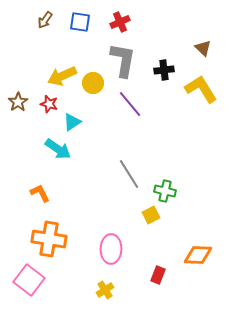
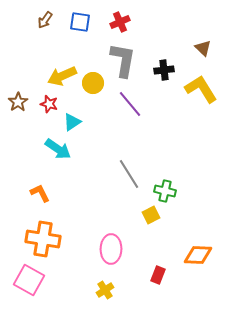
orange cross: moved 6 px left
pink square: rotated 8 degrees counterclockwise
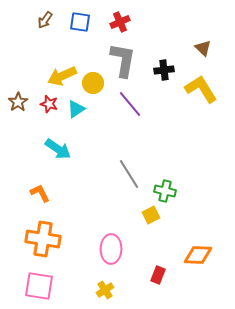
cyan triangle: moved 4 px right, 13 px up
pink square: moved 10 px right, 6 px down; rotated 20 degrees counterclockwise
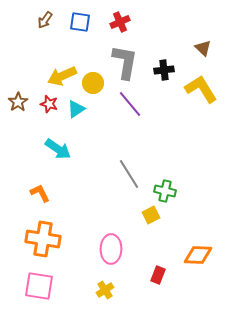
gray L-shape: moved 2 px right, 2 px down
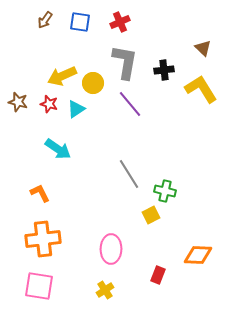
brown star: rotated 24 degrees counterclockwise
orange cross: rotated 16 degrees counterclockwise
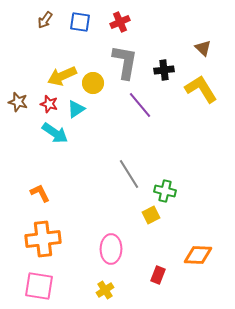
purple line: moved 10 px right, 1 px down
cyan arrow: moved 3 px left, 16 px up
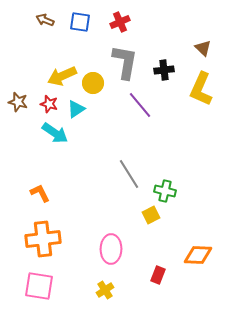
brown arrow: rotated 78 degrees clockwise
yellow L-shape: rotated 124 degrees counterclockwise
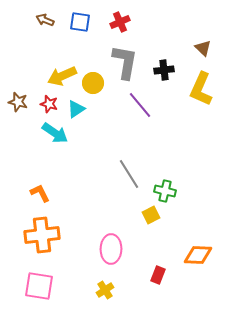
orange cross: moved 1 px left, 4 px up
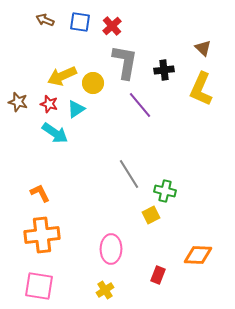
red cross: moved 8 px left, 4 px down; rotated 18 degrees counterclockwise
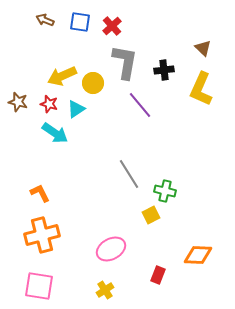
orange cross: rotated 8 degrees counterclockwise
pink ellipse: rotated 60 degrees clockwise
